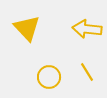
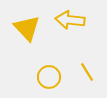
yellow arrow: moved 17 px left, 9 px up
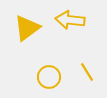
yellow triangle: rotated 36 degrees clockwise
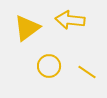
yellow line: rotated 24 degrees counterclockwise
yellow circle: moved 11 px up
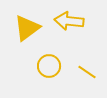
yellow arrow: moved 1 px left, 1 px down
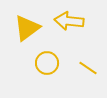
yellow circle: moved 2 px left, 3 px up
yellow line: moved 1 px right, 4 px up
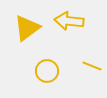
yellow circle: moved 8 px down
yellow line: moved 4 px right, 2 px up; rotated 12 degrees counterclockwise
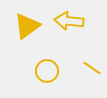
yellow triangle: moved 2 px up
yellow line: moved 2 px down; rotated 12 degrees clockwise
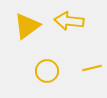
yellow line: rotated 48 degrees counterclockwise
